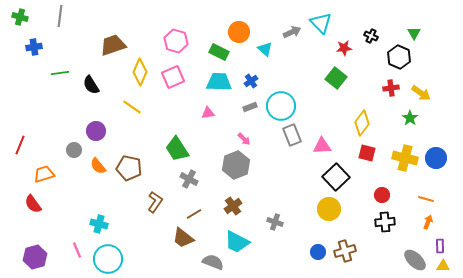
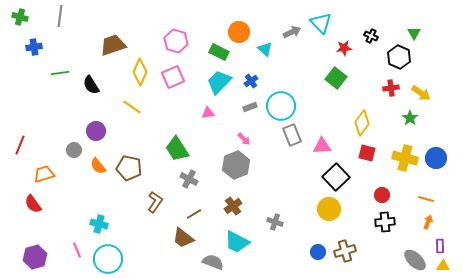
cyan trapezoid at (219, 82): rotated 48 degrees counterclockwise
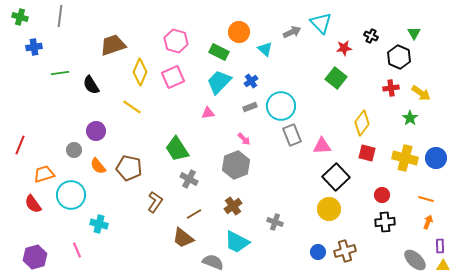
cyan circle at (108, 259): moved 37 px left, 64 px up
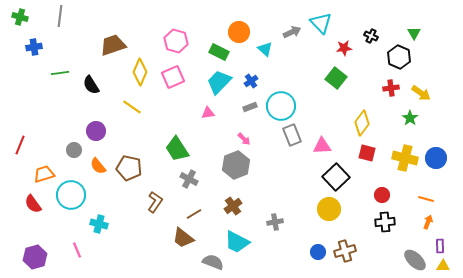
gray cross at (275, 222): rotated 28 degrees counterclockwise
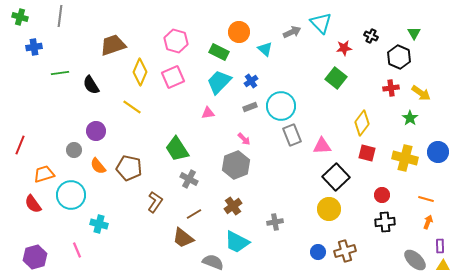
blue circle at (436, 158): moved 2 px right, 6 px up
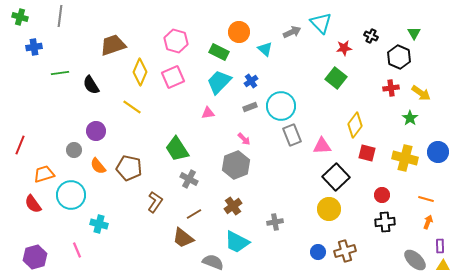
yellow diamond at (362, 123): moved 7 px left, 2 px down
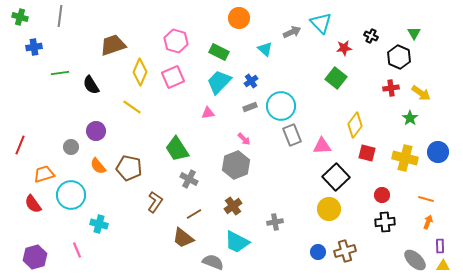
orange circle at (239, 32): moved 14 px up
gray circle at (74, 150): moved 3 px left, 3 px up
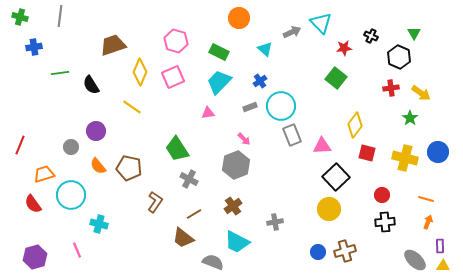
blue cross at (251, 81): moved 9 px right
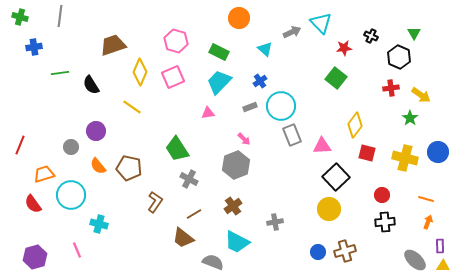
yellow arrow at (421, 93): moved 2 px down
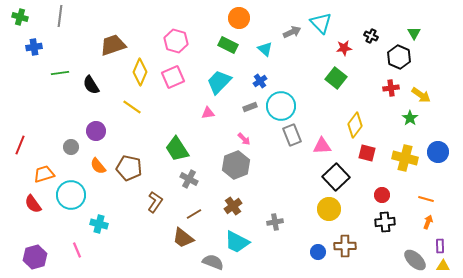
green rectangle at (219, 52): moved 9 px right, 7 px up
brown cross at (345, 251): moved 5 px up; rotated 15 degrees clockwise
